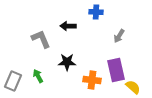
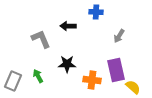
black star: moved 2 px down
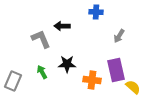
black arrow: moved 6 px left
green arrow: moved 4 px right, 4 px up
